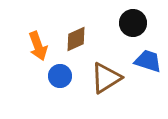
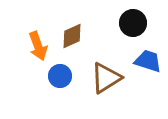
brown diamond: moved 4 px left, 3 px up
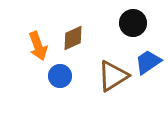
brown diamond: moved 1 px right, 2 px down
blue trapezoid: moved 1 px down; rotated 52 degrees counterclockwise
brown triangle: moved 7 px right, 2 px up
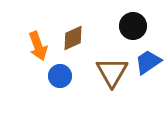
black circle: moved 3 px down
brown triangle: moved 1 px left, 4 px up; rotated 28 degrees counterclockwise
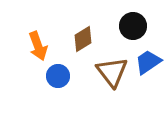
brown diamond: moved 10 px right, 1 px down; rotated 8 degrees counterclockwise
brown triangle: rotated 8 degrees counterclockwise
blue circle: moved 2 px left
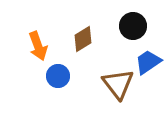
brown triangle: moved 6 px right, 12 px down
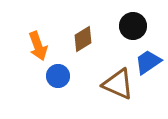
brown triangle: rotated 28 degrees counterclockwise
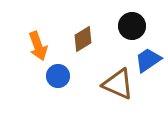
black circle: moved 1 px left
blue trapezoid: moved 2 px up
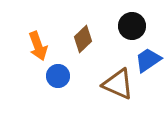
brown diamond: rotated 12 degrees counterclockwise
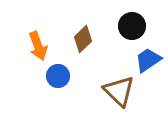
brown triangle: moved 1 px right, 7 px down; rotated 20 degrees clockwise
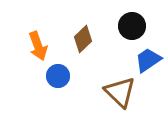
brown triangle: moved 1 px right, 1 px down
